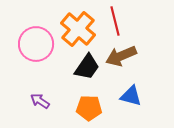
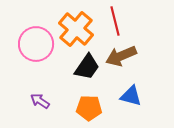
orange cross: moved 2 px left
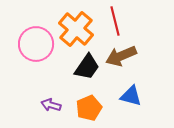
purple arrow: moved 11 px right, 4 px down; rotated 18 degrees counterclockwise
orange pentagon: rotated 25 degrees counterclockwise
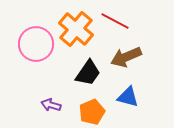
red line: rotated 48 degrees counterclockwise
brown arrow: moved 5 px right, 1 px down
black trapezoid: moved 1 px right, 6 px down
blue triangle: moved 3 px left, 1 px down
orange pentagon: moved 3 px right, 4 px down
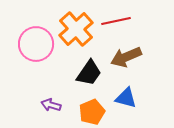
red line: moved 1 px right; rotated 40 degrees counterclockwise
orange cross: rotated 8 degrees clockwise
black trapezoid: moved 1 px right
blue triangle: moved 2 px left, 1 px down
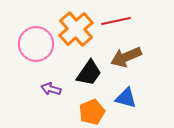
purple arrow: moved 16 px up
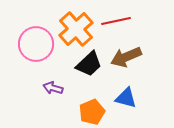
black trapezoid: moved 9 px up; rotated 12 degrees clockwise
purple arrow: moved 2 px right, 1 px up
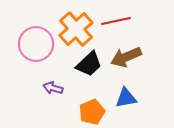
blue triangle: rotated 25 degrees counterclockwise
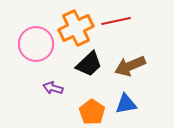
orange cross: moved 1 px up; rotated 16 degrees clockwise
brown arrow: moved 4 px right, 9 px down
blue triangle: moved 6 px down
orange pentagon: rotated 15 degrees counterclockwise
